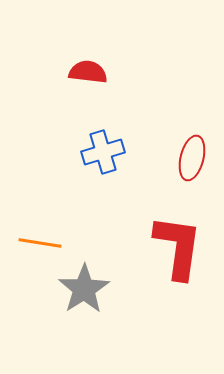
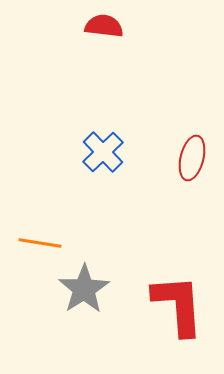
red semicircle: moved 16 px right, 46 px up
blue cross: rotated 27 degrees counterclockwise
red L-shape: moved 58 px down; rotated 12 degrees counterclockwise
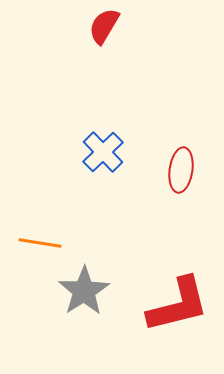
red semicircle: rotated 66 degrees counterclockwise
red ellipse: moved 11 px left, 12 px down; rotated 6 degrees counterclockwise
gray star: moved 2 px down
red L-shape: rotated 80 degrees clockwise
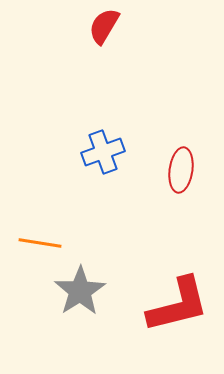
blue cross: rotated 24 degrees clockwise
gray star: moved 4 px left
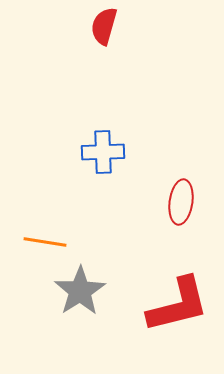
red semicircle: rotated 15 degrees counterclockwise
blue cross: rotated 18 degrees clockwise
red ellipse: moved 32 px down
orange line: moved 5 px right, 1 px up
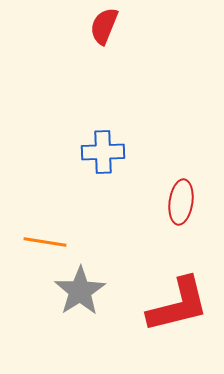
red semicircle: rotated 6 degrees clockwise
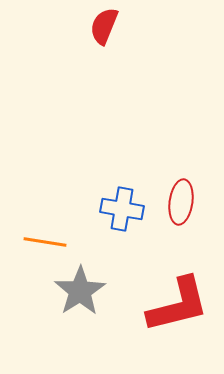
blue cross: moved 19 px right, 57 px down; rotated 12 degrees clockwise
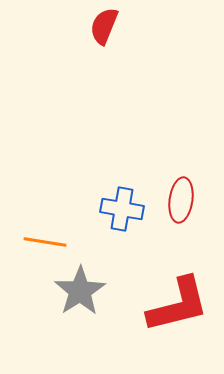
red ellipse: moved 2 px up
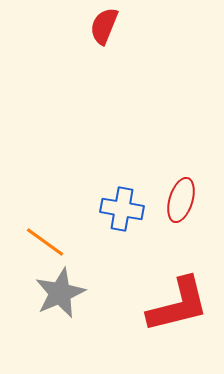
red ellipse: rotated 9 degrees clockwise
orange line: rotated 27 degrees clockwise
gray star: moved 20 px left, 2 px down; rotated 9 degrees clockwise
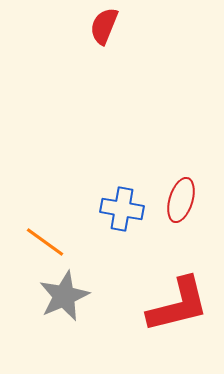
gray star: moved 4 px right, 3 px down
